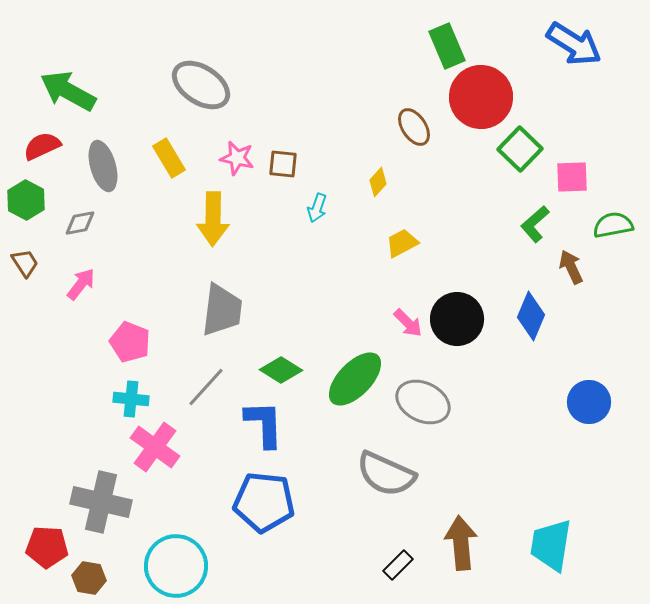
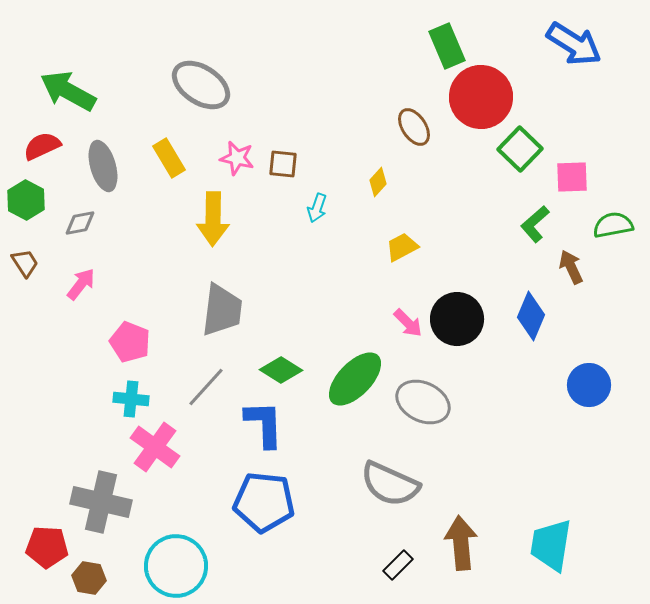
yellow trapezoid at (402, 243): moved 4 px down
blue circle at (589, 402): moved 17 px up
gray semicircle at (386, 474): moved 4 px right, 10 px down
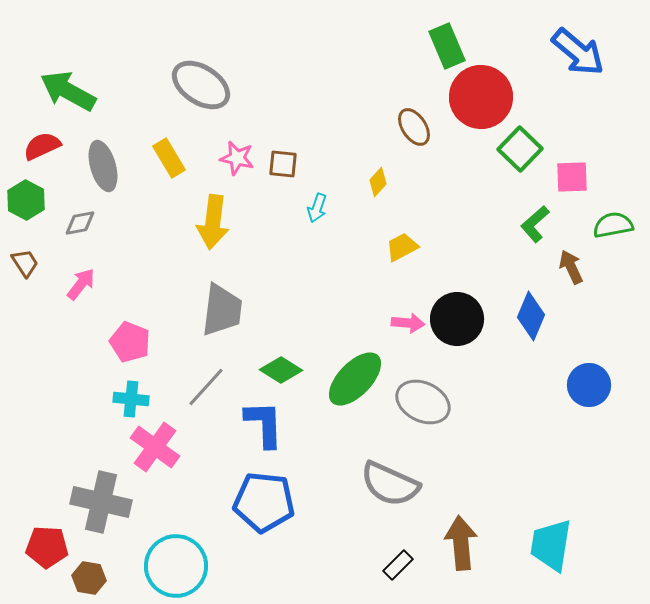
blue arrow at (574, 44): moved 4 px right, 8 px down; rotated 8 degrees clockwise
yellow arrow at (213, 219): moved 3 px down; rotated 6 degrees clockwise
pink arrow at (408, 323): rotated 40 degrees counterclockwise
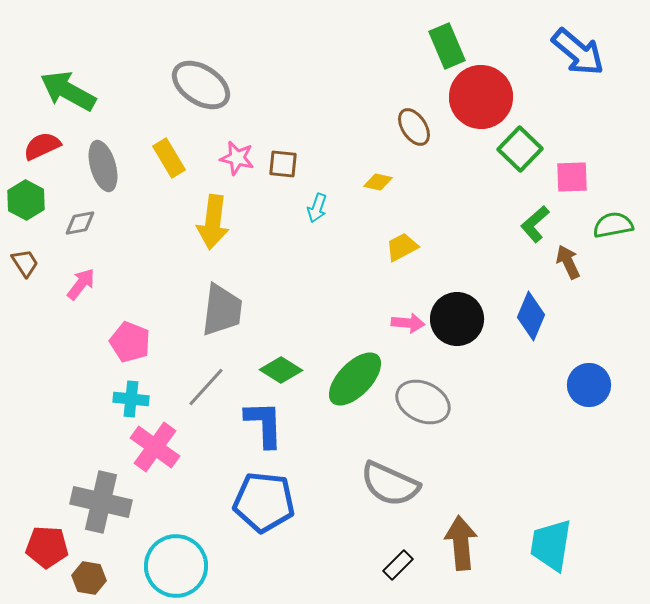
yellow diamond at (378, 182): rotated 60 degrees clockwise
brown arrow at (571, 267): moved 3 px left, 5 px up
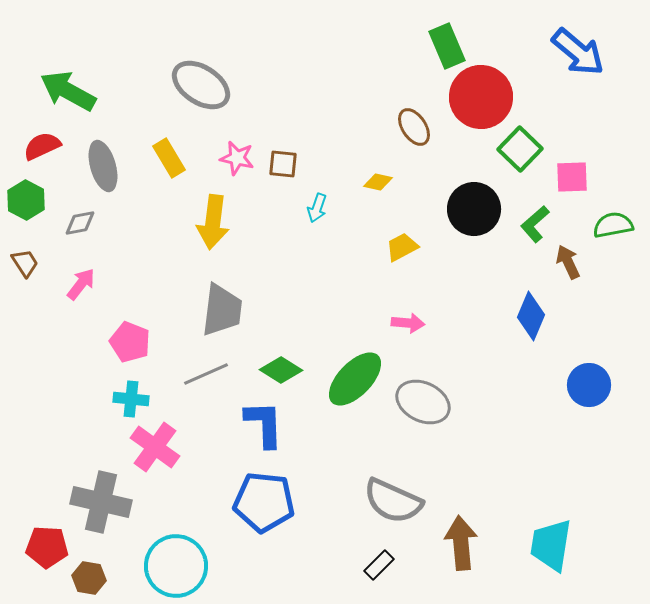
black circle at (457, 319): moved 17 px right, 110 px up
gray line at (206, 387): moved 13 px up; rotated 24 degrees clockwise
gray semicircle at (390, 484): moved 3 px right, 17 px down
black rectangle at (398, 565): moved 19 px left
